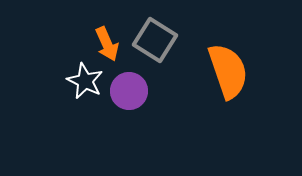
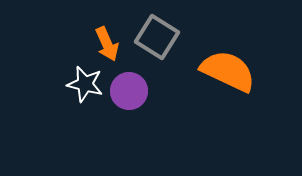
gray square: moved 2 px right, 3 px up
orange semicircle: rotated 46 degrees counterclockwise
white star: moved 3 px down; rotated 12 degrees counterclockwise
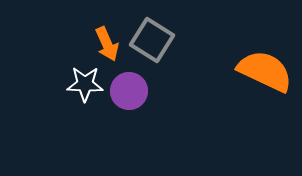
gray square: moved 5 px left, 3 px down
orange semicircle: moved 37 px right
white star: rotated 12 degrees counterclockwise
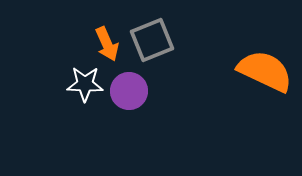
gray square: rotated 36 degrees clockwise
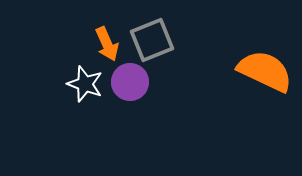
white star: rotated 18 degrees clockwise
purple circle: moved 1 px right, 9 px up
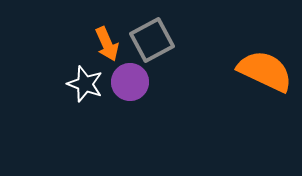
gray square: rotated 6 degrees counterclockwise
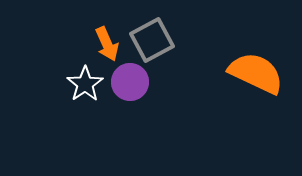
orange semicircle: moved 9 px left, 2 px down
white star: rotated 18 degrees clockwise
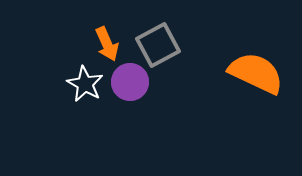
gray square: moved 6 px right, 5 px down
white star: rotated 9 degrees counterclockwise
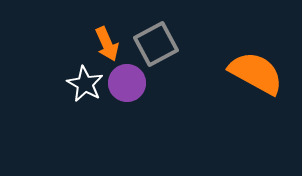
gray square: moved 2 px left, 1 px up
orange semicircle: rotated 4 degrees clockwise
purple circle: moved 3 px left, 1 px down
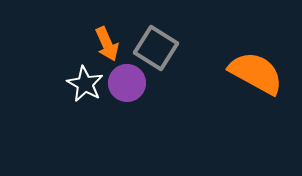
gray square: moved 4 px down; rotated 30 degrees counterclockwise
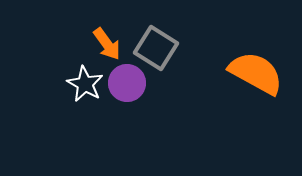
orange arrow: rotated 12 degrees counterclockwise
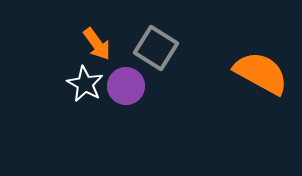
orange arrow: moved 10 px left
orange semicircle: moved 5 px right
purple circle: moved 1 px left, 3 px down
